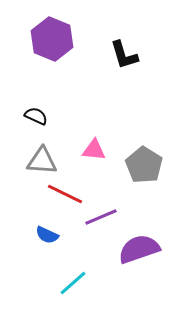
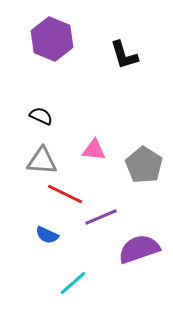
black semicircle: moved 5 px right
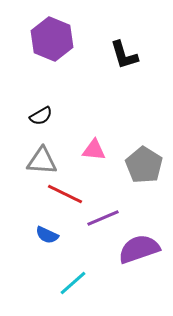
black semicircle: rotated 125 degrees clockwise
purple line: moved 2 px right, 1 px down
